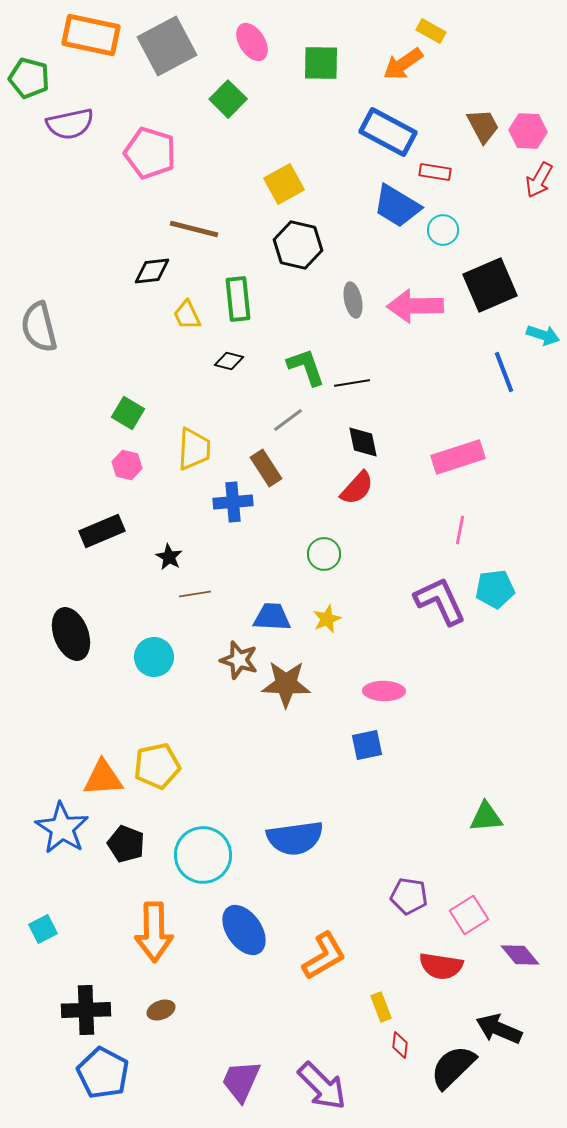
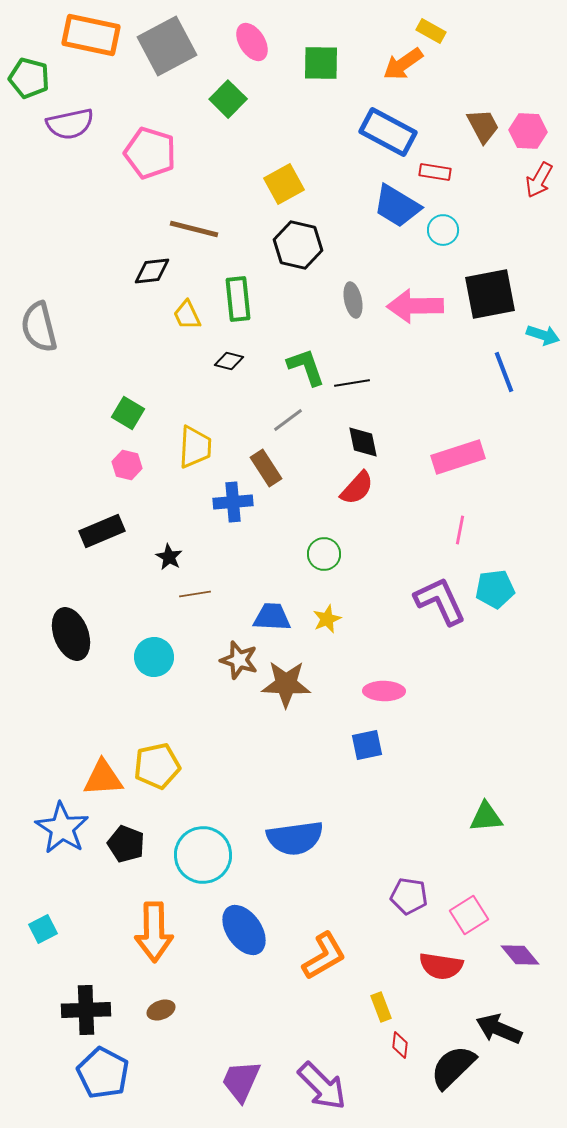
black square at (490, 285): moved 9 px down; rotated 12 degrees clockwise
yellow trapezoid at (194, 449): moved 1 px right, 2 px up
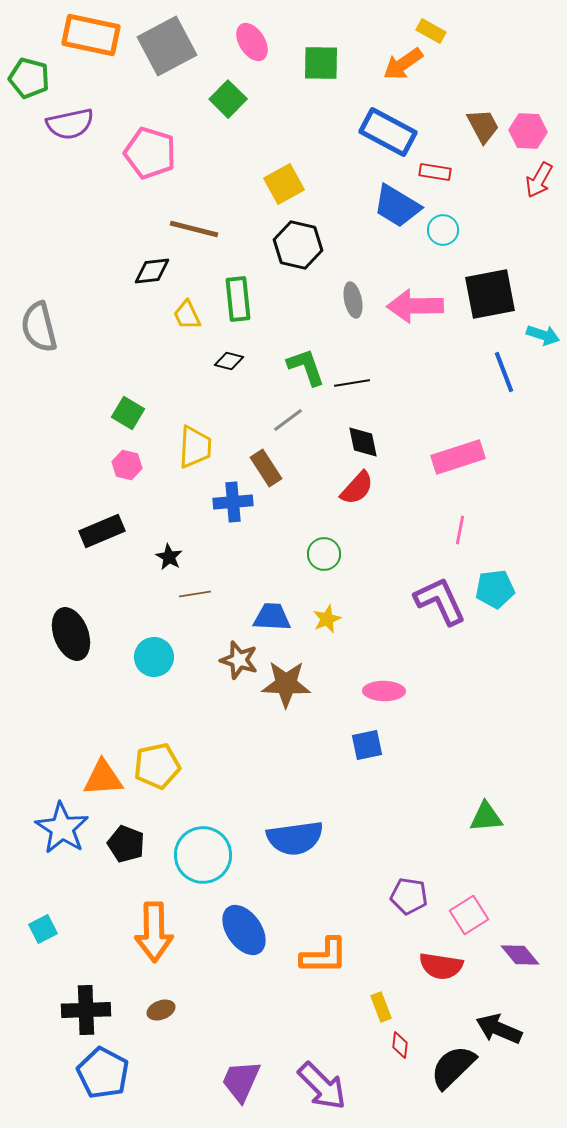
orange L-shape at (324, 956): rotated 30 degrees clockwise
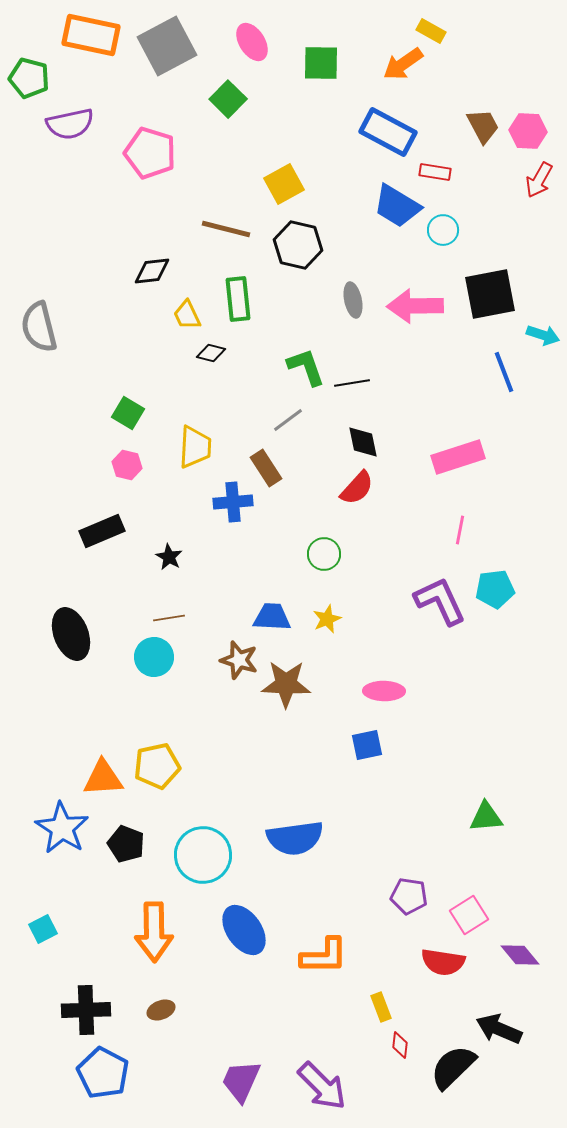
brown line at (194, 229): moved 32 px right
black diamond at (229, 361): moved 18 px left, 8 px up
brown line at (195, 594): moved 26 px left, 24 px down
red semicircle at (441, 966): moved 2 px right, 4 px up
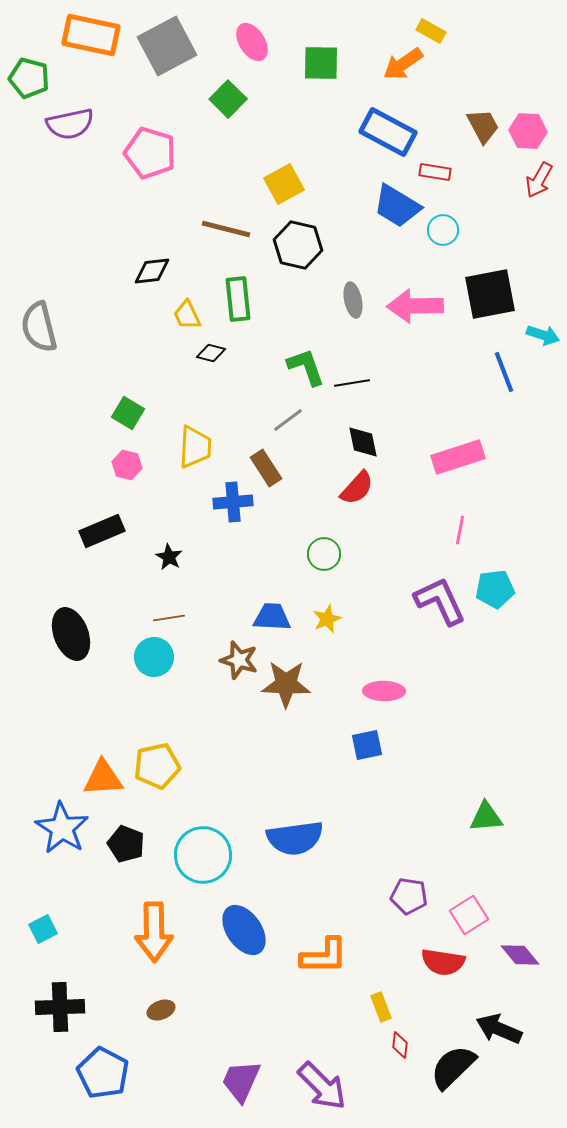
black cross at (86, 1010): moved 26 px left, 3 px up
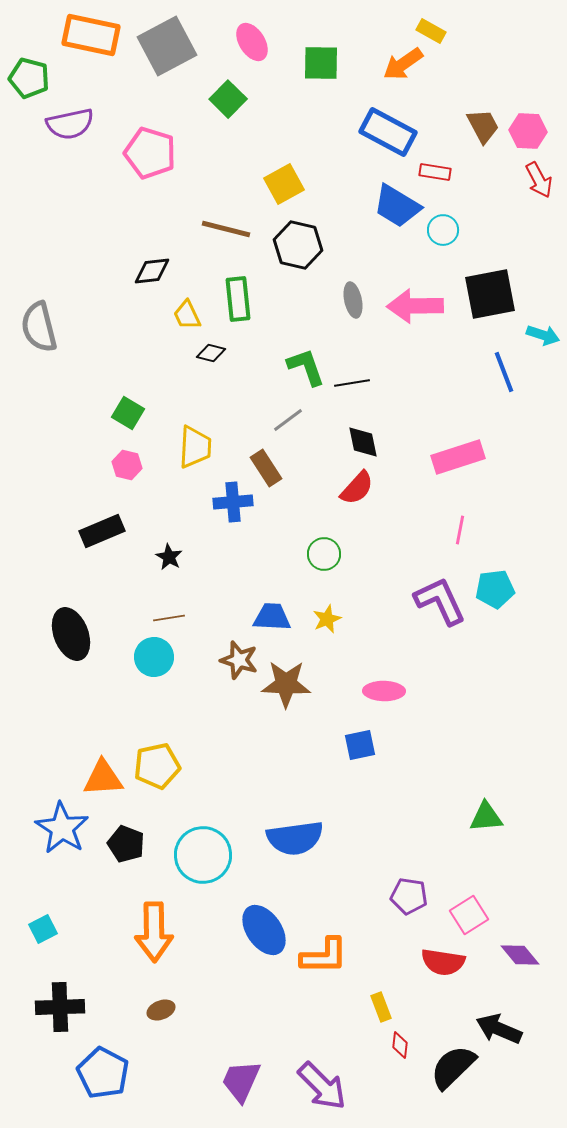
red arrow at (539, 180): rotated 57 degrees counterclockwise
blue square at (367, 745): moved 7 px left
blue ellipse at (244, 930): moved 20 px right
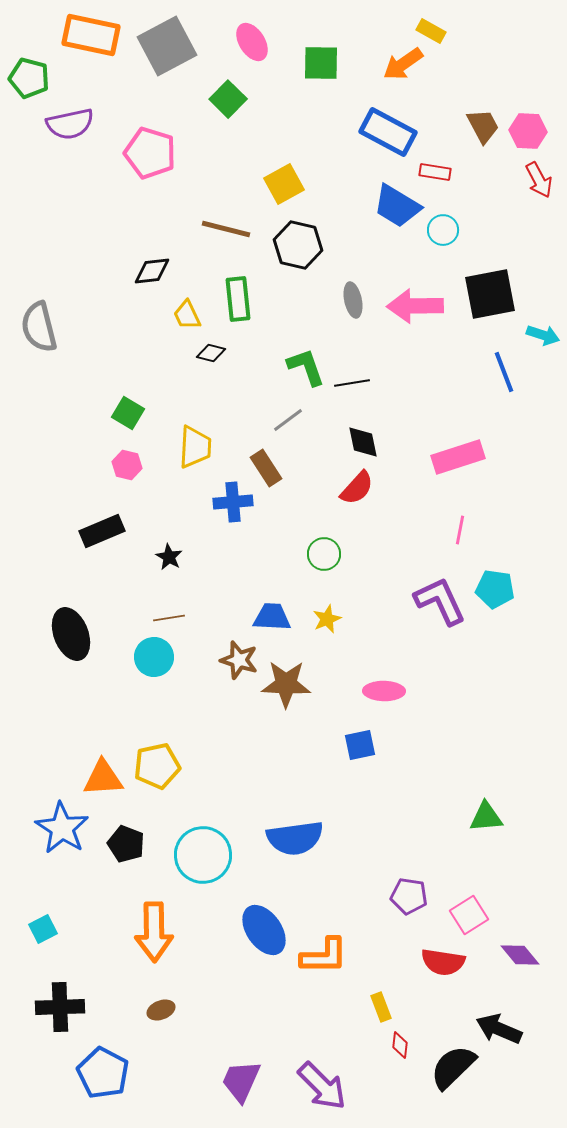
cyan pentagon at (495, 589): rotated 15 degrees clockwise
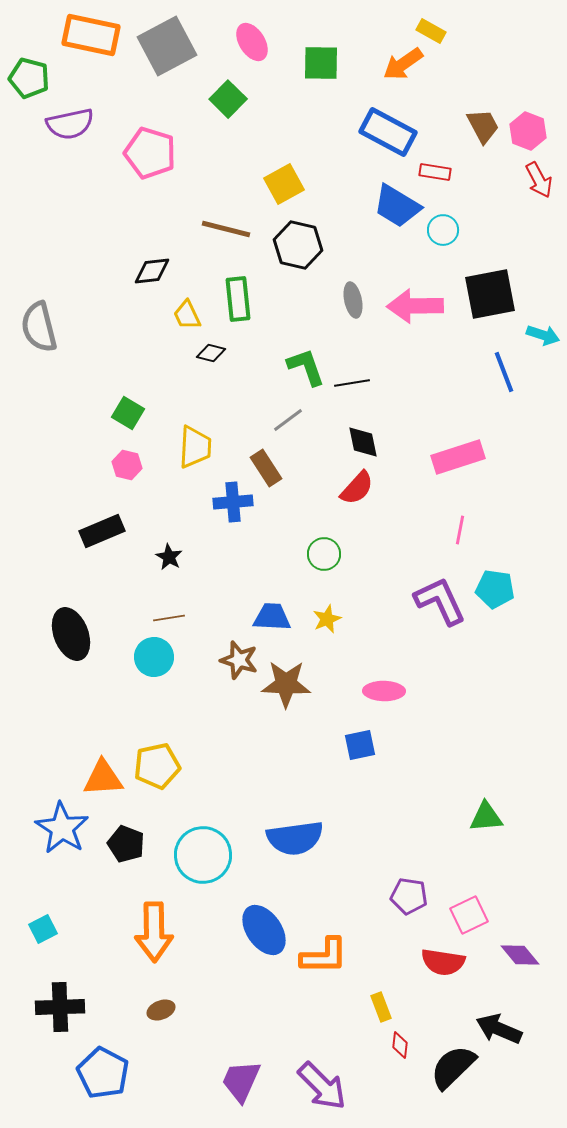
pink hexagon at (528, 131): rotated 18 degrees clockwise
pink square at (469, 915): rotated 6 degrees clockwise
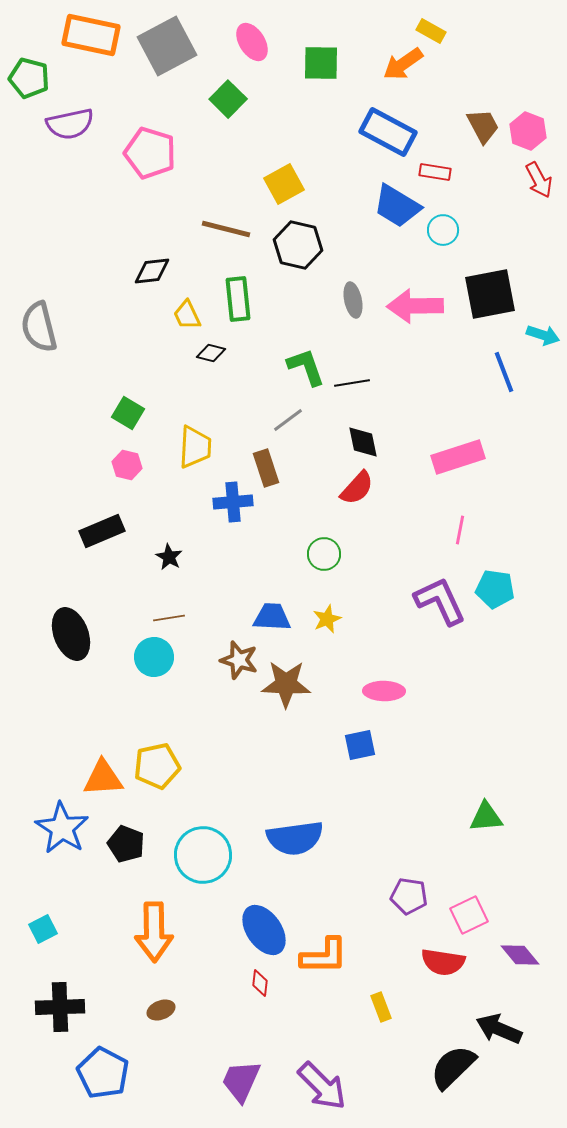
brown rectangle at (266, 468): rotated 15 degrees clockwise
red diamond at (400, 1045): moved 140 px left, 62 px up
